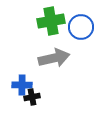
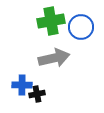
black cross: moved 5 px right, 3 px up
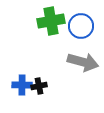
blue circle: moved 1 px up
gray arrow: moved 29 px right, 4 px down; rotated 28 degrees clockwise
black cross: moved 2 px right, 8 px up
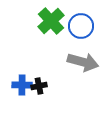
green cross: rotated 32 degrees counterclockwise
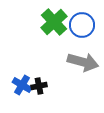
green cross: moved 3 px right, 1 px down
blue circle: moved 1 px right, 1 px up
blue cross: rotated 30 degrees clockwise
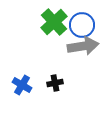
gray arrow: moved 16 px up; rotated 24 degrees counterclockwise
black cross: moved 16 px right, 3 px up
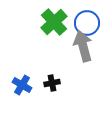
blue circle: moved 5 px right, 2 px up
gray arrow: rotated 96 degrees counterclockwise
black cross: moved 3 px left
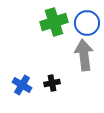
green cross: rotated 24 degrees clockwise
gray arrow: moved 1 px right, 9 px down; rotated 8 degrees clockwise
